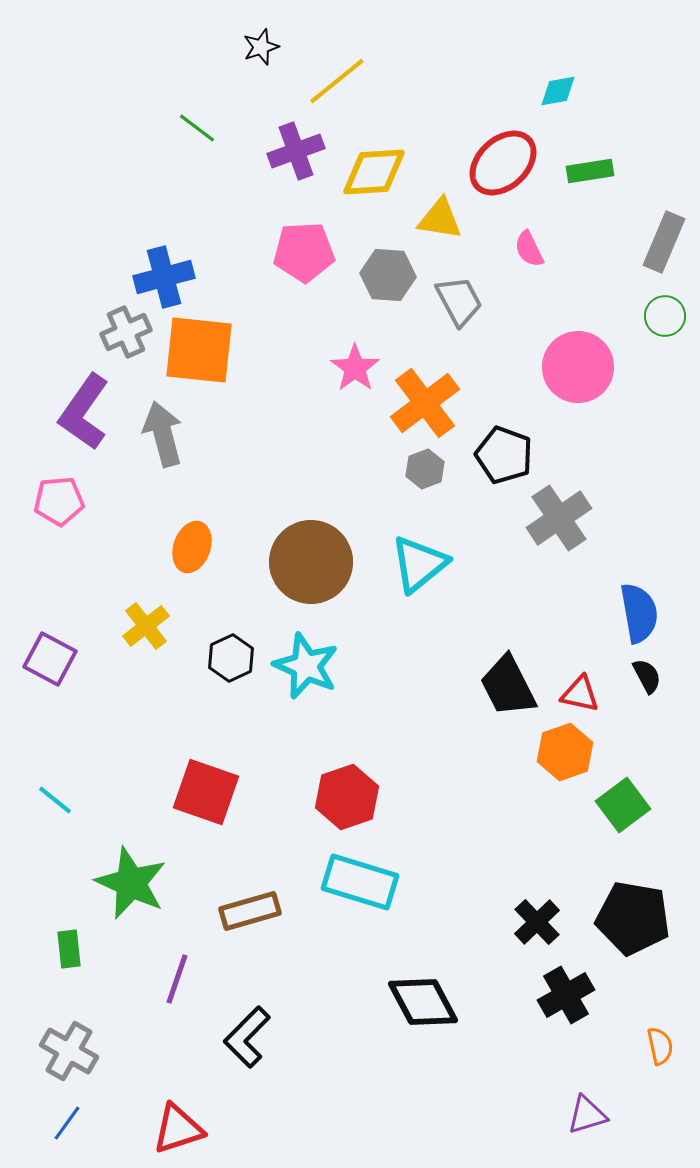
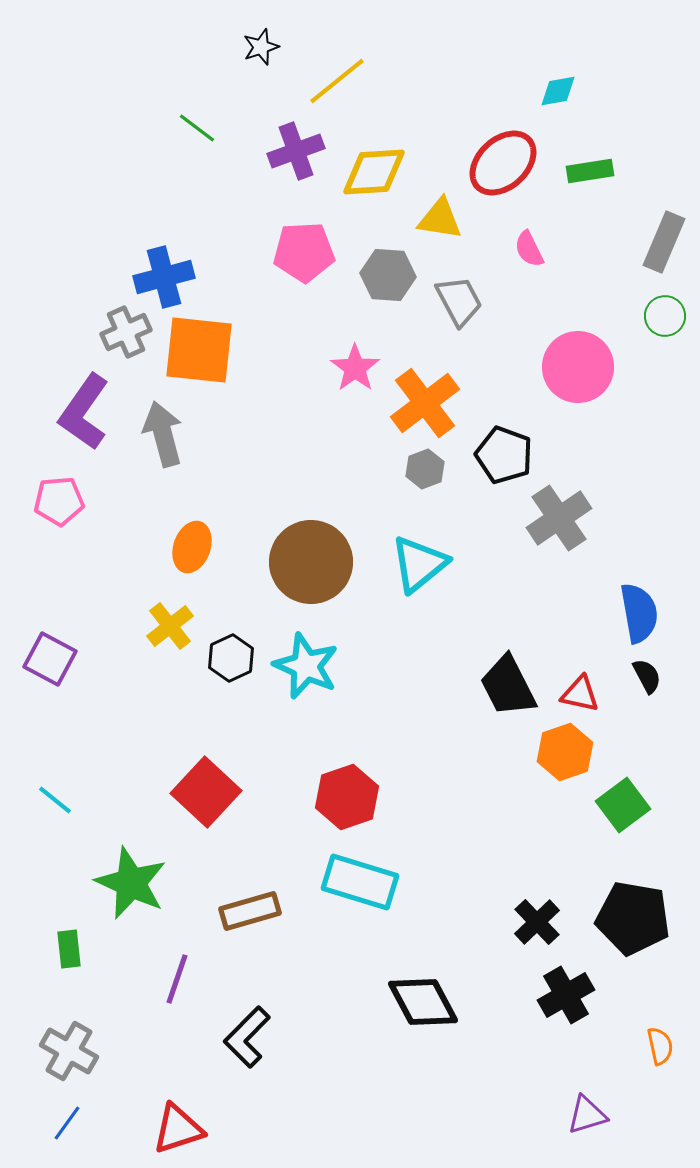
yellow cross at (146, 626): moved 24 px right
red square at (206, 792): rotated 24 degrees clockwise
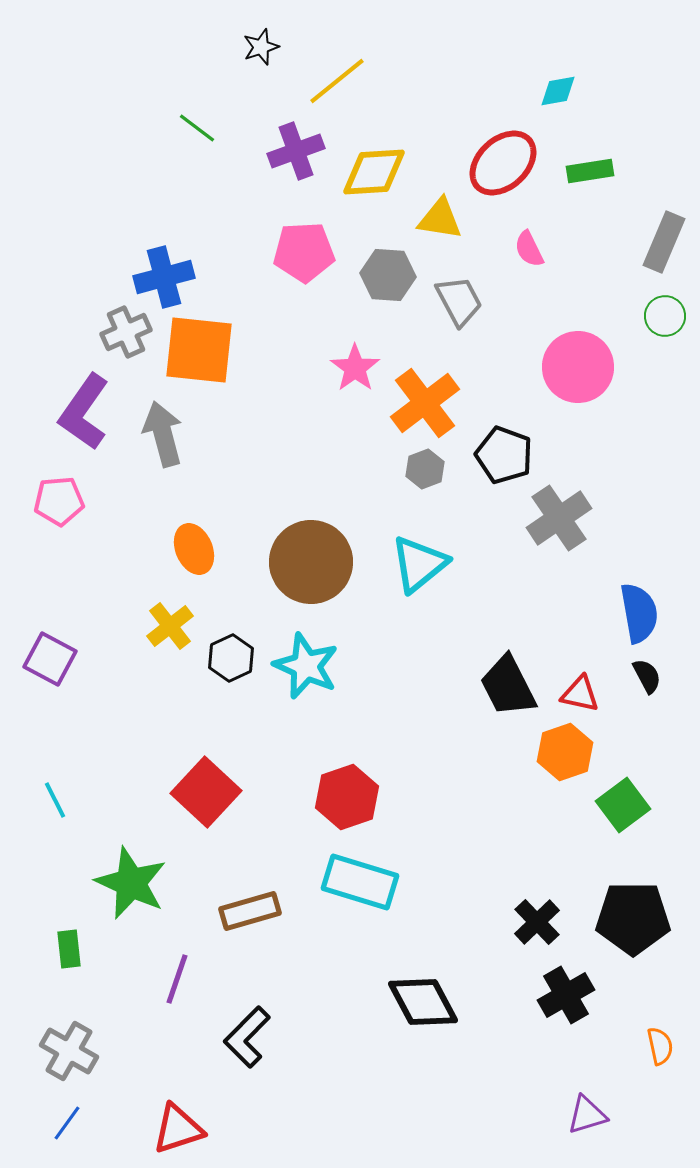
orange ellipse at (192, 547): moved 2 px right, 2 px down; rotated 42 degrees counterclockwise
cyan line at (55, 800): rotated 24 degrees clockwise
black pentagon at (633, 918): rotated 10 degrees counterclockwise
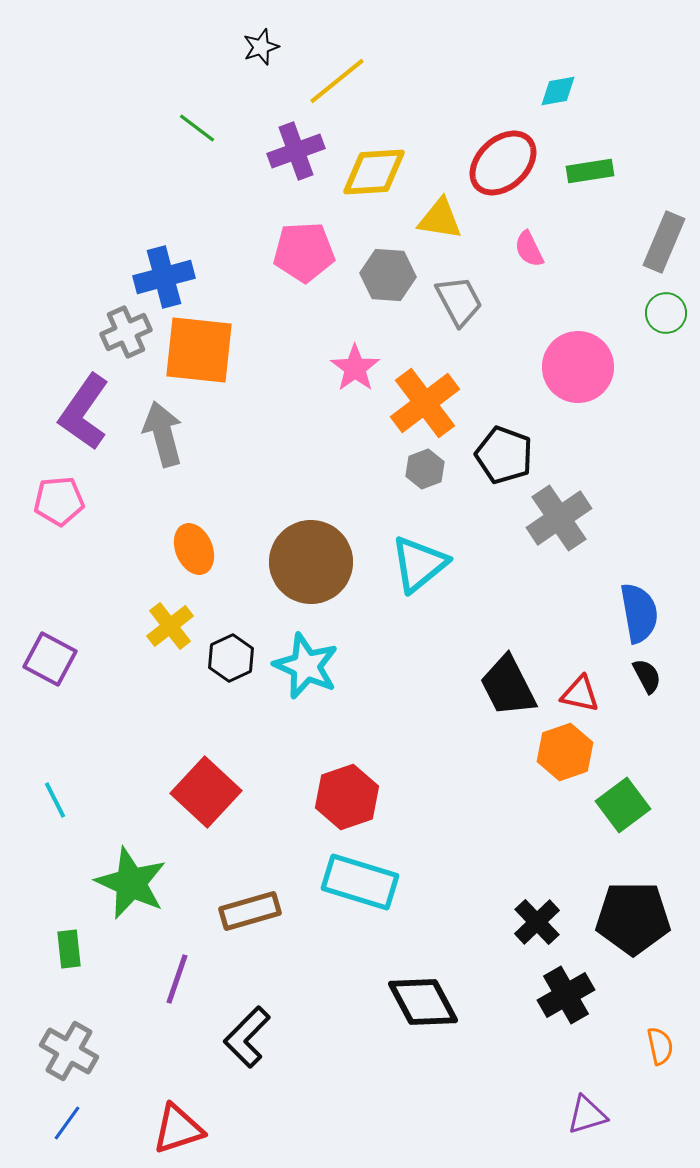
green circle at (665, 316): moved 1 px right, 3 px up
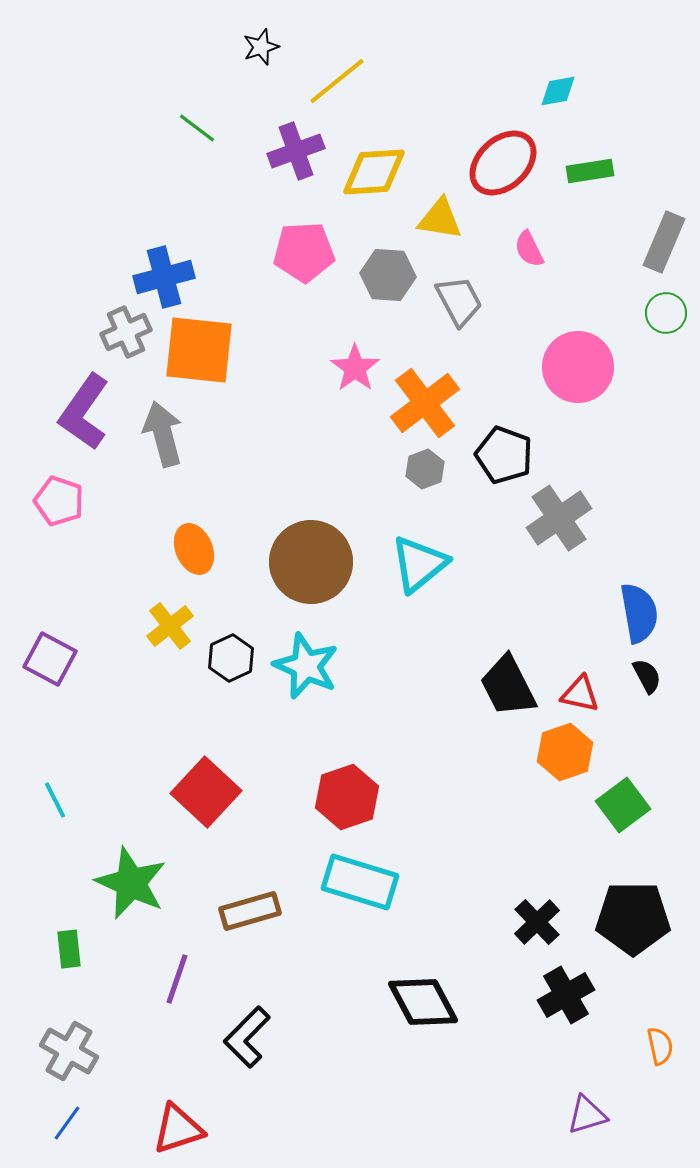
pink pentagon at (59, 501): rotated 24 degrees clockwise
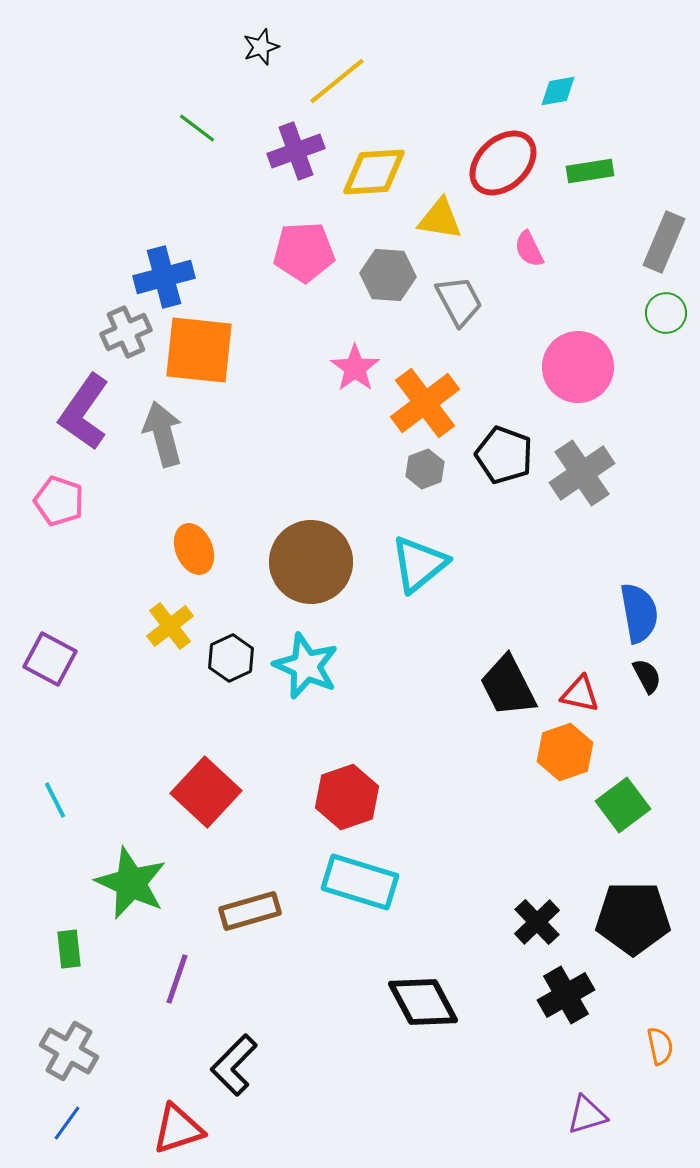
gray cross at (559, 518): moved 23 px right, 45 px up
black L-shape at (247, 1037): moved 13 px left, 28 px down
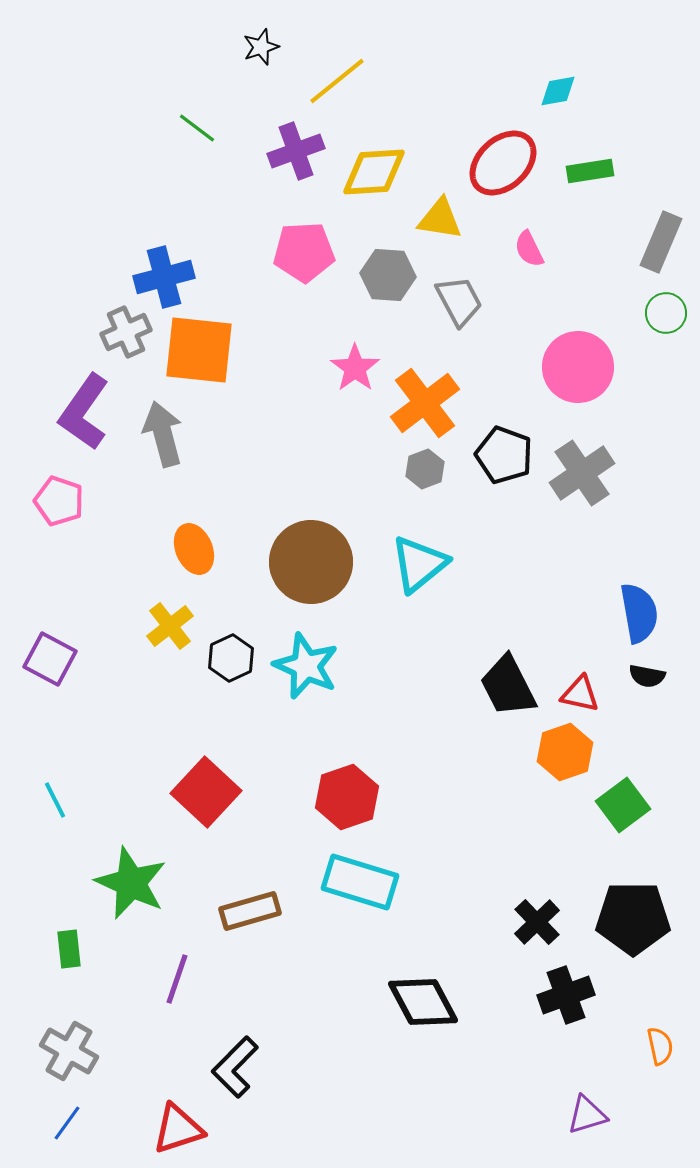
gray rectangle at (664, 242): moved 3 px left
black semicircle at (647, 676): rotated 129 degrees clockwise
black cross at (566, 995): rotated 10 degrees clockwise
black L-shape at (234, 1065): moved 1 px right, 2 px down
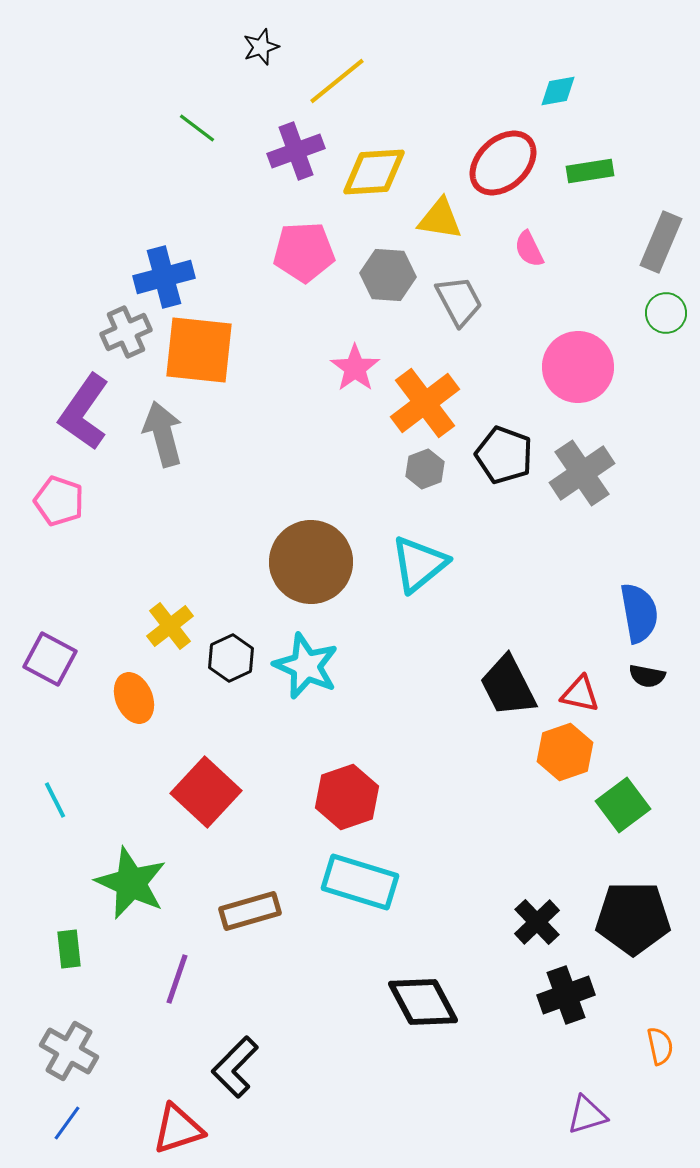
orange ellipse at (194, 549): moved 60 px left, 149 px down
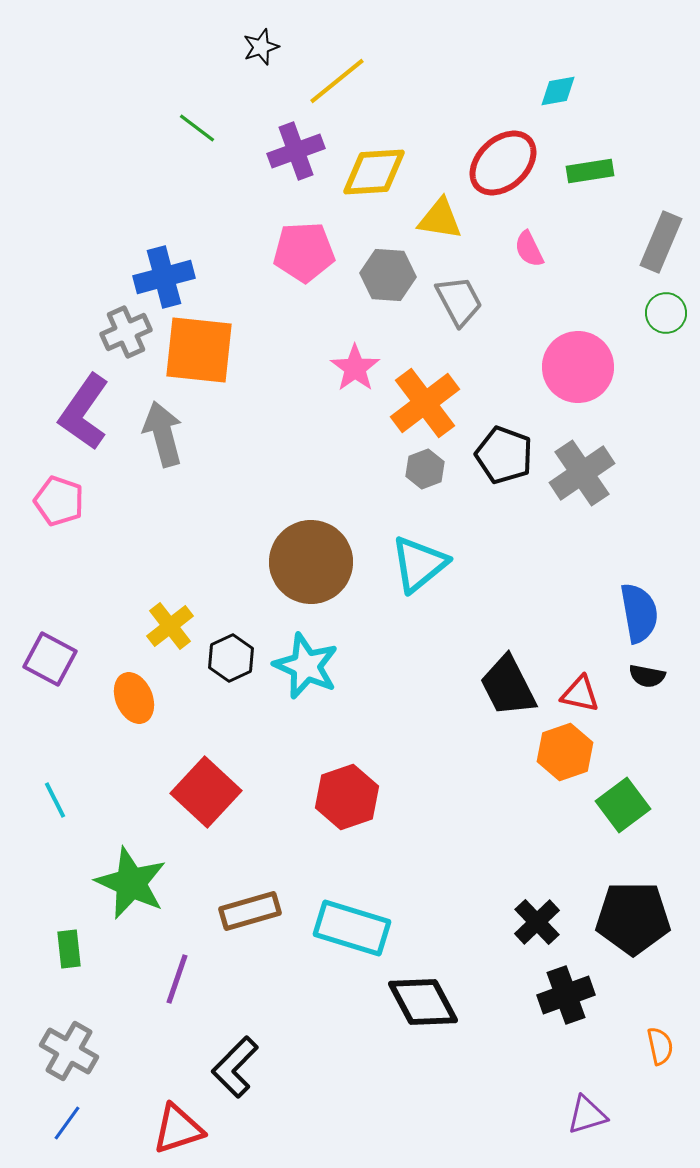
cyan rectangle at (360, 882): moved 8 px left, 46 px down
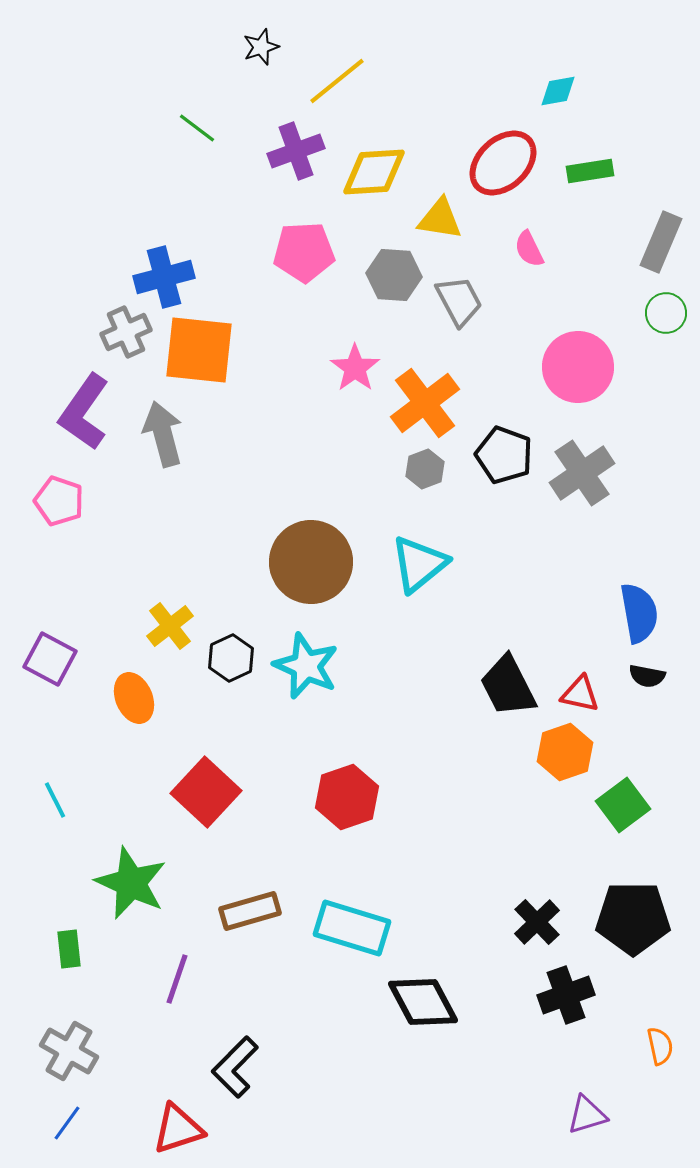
gray hexagon at (388, 275): moved 6 px right
